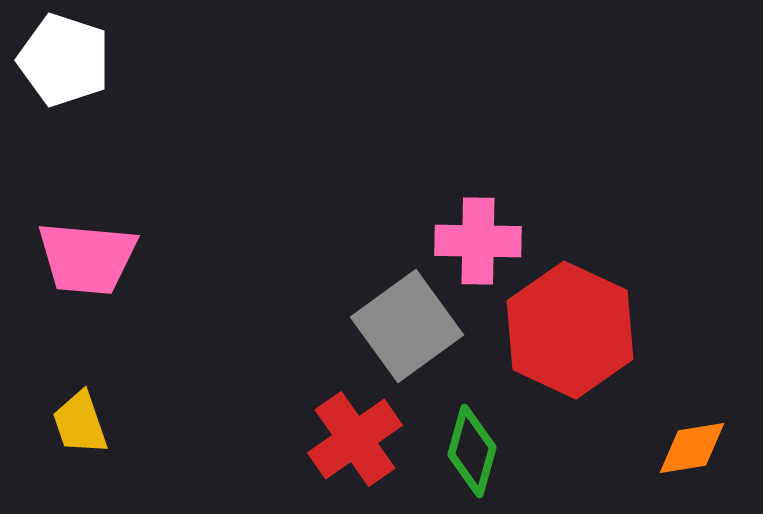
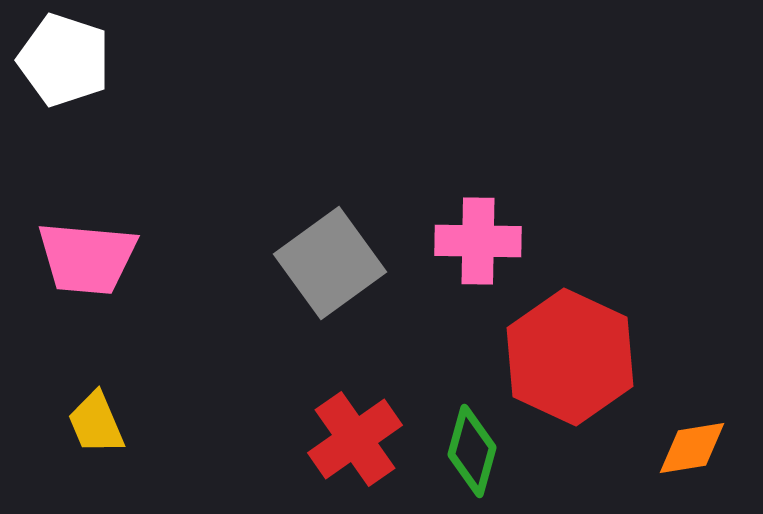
gray square: moved 77 px left, 63 px up
red hexagon: moved 27 px down
yellow trapezoid: moved 16 px right; rotated 4 degrees counterclockwise
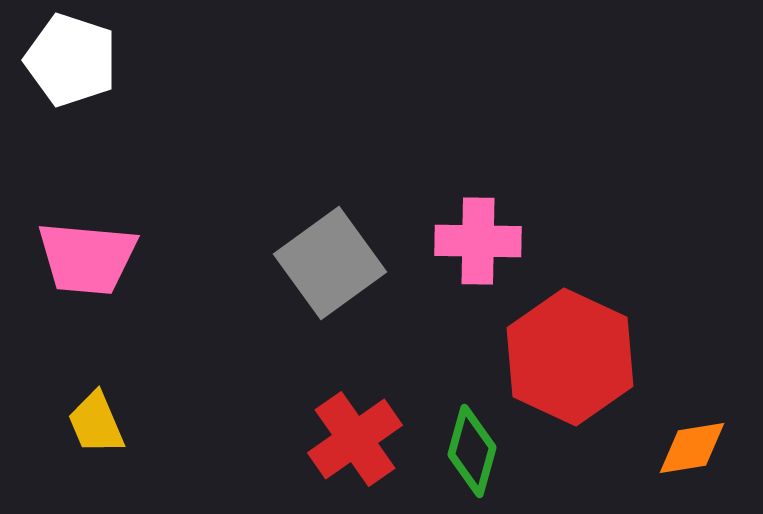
white pentagon: moved 7 px right
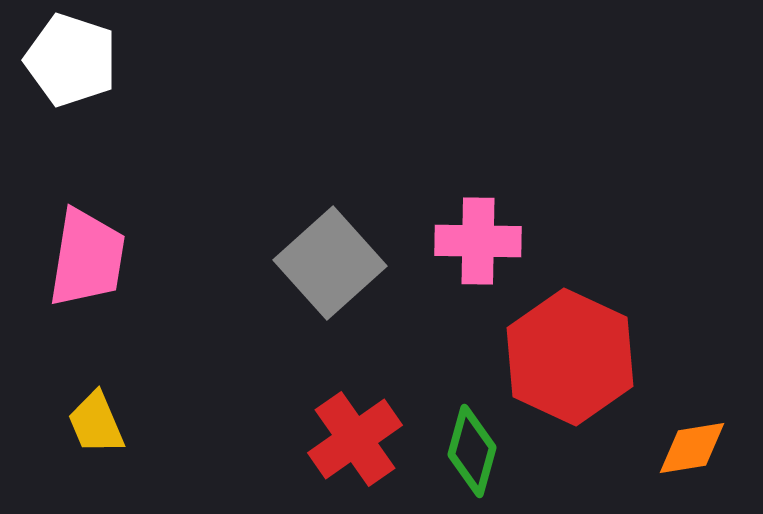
pink trapezoid: rotated 86 degrees counterclockwise
gray square: rotated 6 degrees counterclockwise
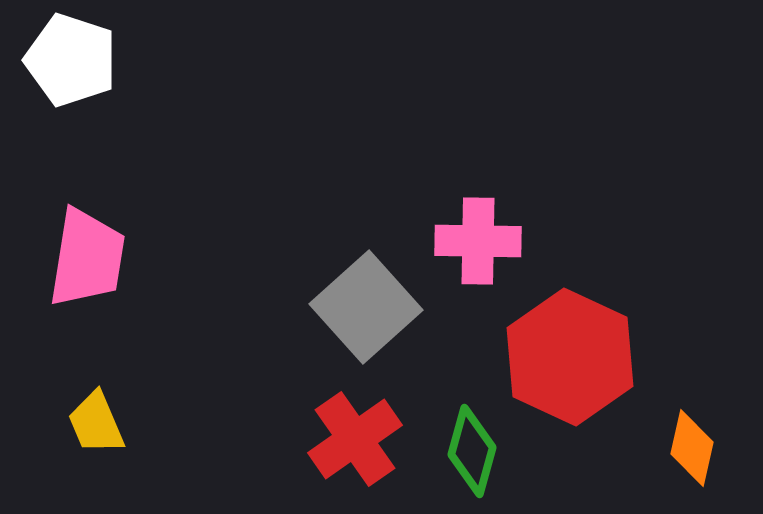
gray square: moved 36 px right, 44 px down
orange diamond: rotated 68 degrees counterclockwise
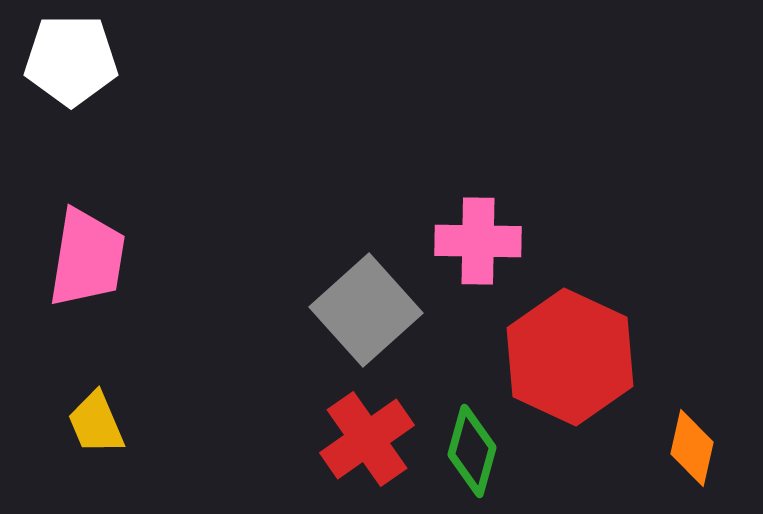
white pentagon: rotated 18 degrees counterclockwise
gray square: moved 3 px down
red cross: moved 12 px right
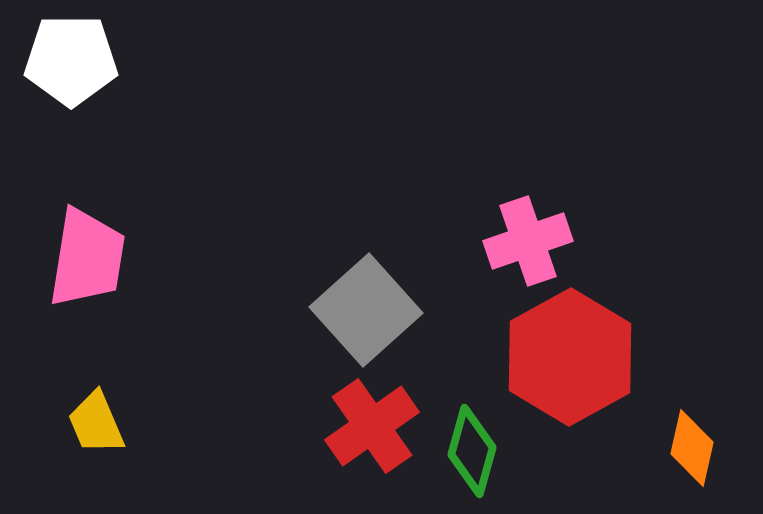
pink cross: moved 50 px right; rotated 20 degrees counterclockwise
red hexagon: rotated 6 degrees clockwise
red cross: moved 5 px right, 13 px up
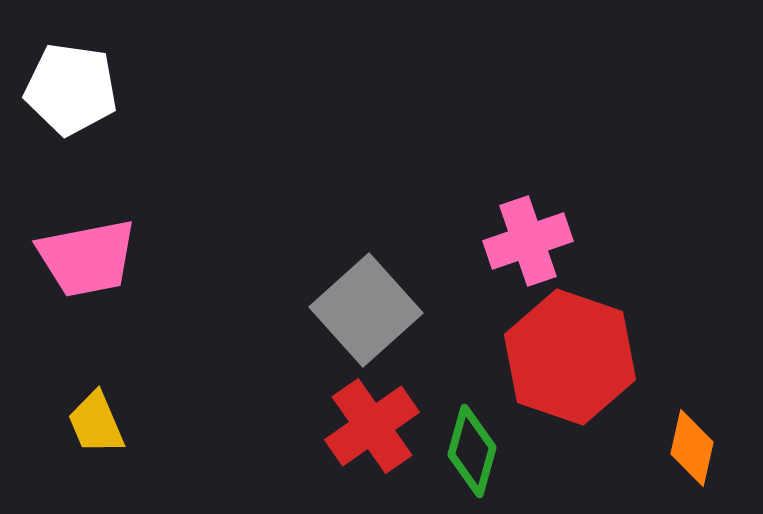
white pentagon: moved 29 px down; rotated 8 degrees clockwise
pink trapezoid: rotated 70 degrees clockwise
red hexagon: rotated 12 degrees counterclockwise
